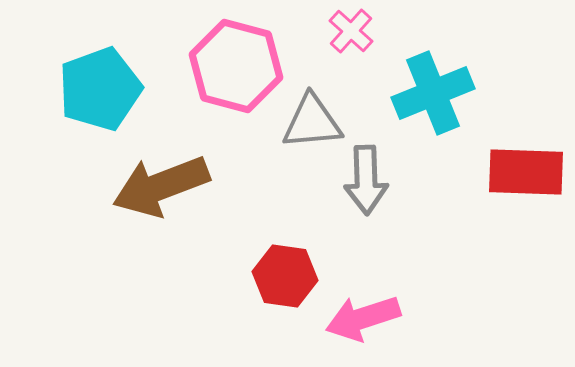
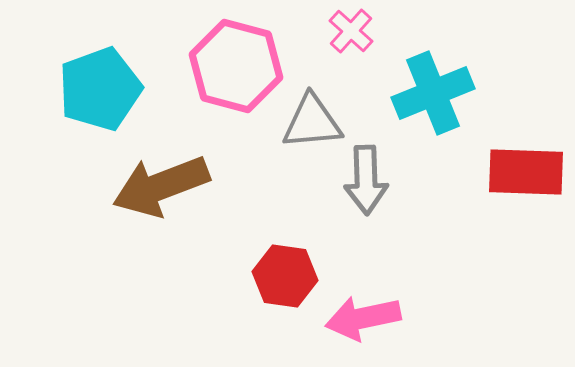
pink arrow: rotated 6 degrees clockwise
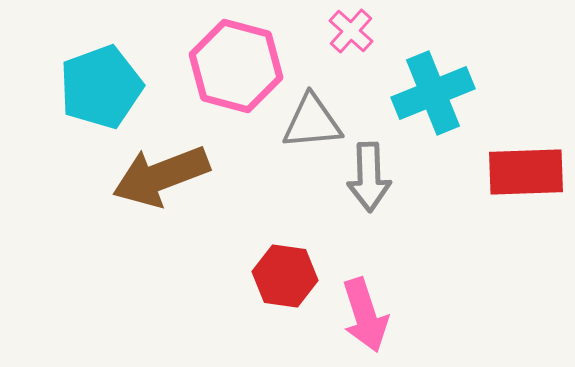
cyan pentagon: moved 1 px right, 2 px up
red rectangle: rotated 4 degrees counterclockwise
gray arrow: moved 3 px right, 3 px up
brown arrow: moved 10 px up
pink arrow: moved 2 px right, 3 px up; rotated 96 degrees counterclockwise
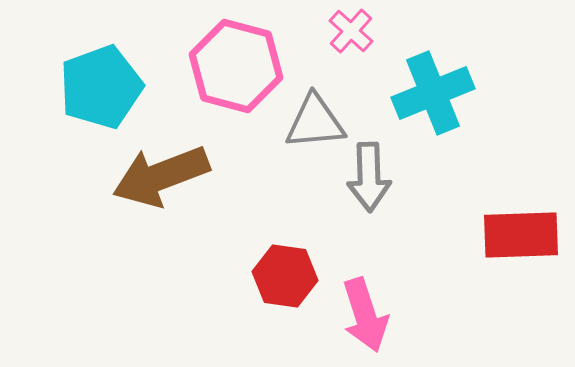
gray triangle: moved 3 px right
red rectangle: moved 5 px left, 63 px down
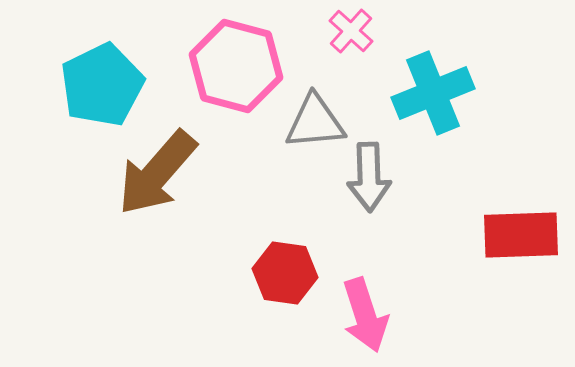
cyan pentagon: moved 1 px right, 2 px up; rotated 6 degrees counterclockwise
brown arrow: moved 4 px left, 3 px up; rotated 28 degrees counterclockwise
red hexagon: moved 3 px up
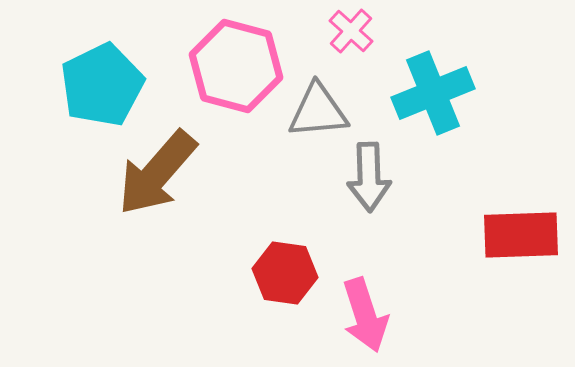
gray triangle: moved 3 px right, 11 px up
